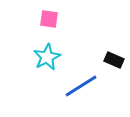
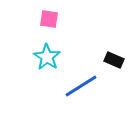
cyan star: rotated 12 degrees counterclockwise
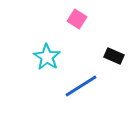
pink square: moved 28 px right; rotated 24 degrees clockwise
black rectangle: moved 4 px up
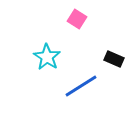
black rectangle: moved 3 px down
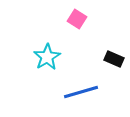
cyan star: rotated 8 degrees clockwise
blue line: moved 6 px down; rotated 16 degrees clockwise
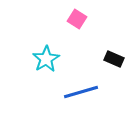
cyan star: moved 1 px left, 2 px down
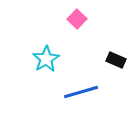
pink square: rotated 12 degrees clockwise
black rectangle: moved 2 px right, 1 px down
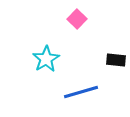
black rectangle: rotated 18 degrees counterclockwise
